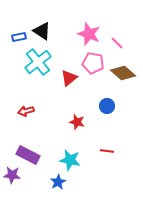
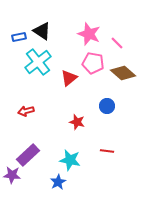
purple rectangle: rotated 70 degrees counterclockwise
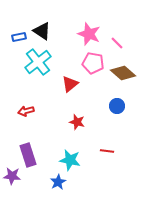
red triangle: moved 1 px right, 6 px down
blue circle: moved 10 px right
purple rectangle: rotated 65 degrees counterclockwise
purple star: moved 1 px down
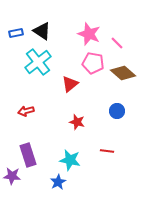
blue rectangle: moved 3 px left, 4 px up
blue circle: moved 5 px down
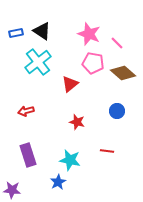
purple star: moved 14 px down
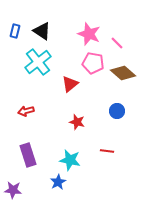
blue rectangle: moved 1 px left, 2 px up; rotated 64 degrees counterclockwise
purple star: moved 1 px right
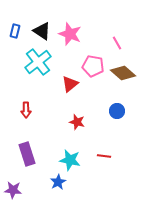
pink star: moved 19 px left
pink line: rotated 16 degrees clockwise
pink pentagon: moved 3 px down
red arrow: moved 1 px up; rotated 77 degrees counterclockwise
red line: moved 3 px left, 5 px down
purple rectangle: moved 1 px left, 1 px up
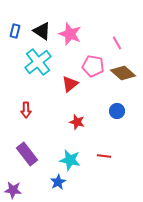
purple rectangle: rotated 20 degrees counterclockwise
